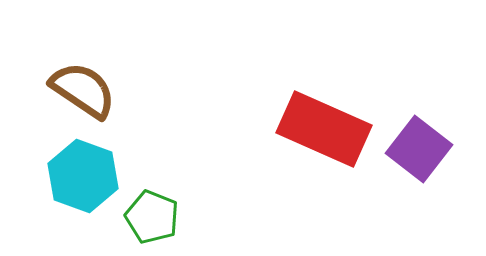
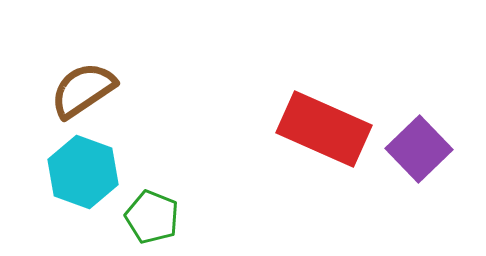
brown semicircle: rotated 68 degrees counterclockwise
purple square: rotated 8 degrees clockwise
cyan hexagon: moved 4 px up
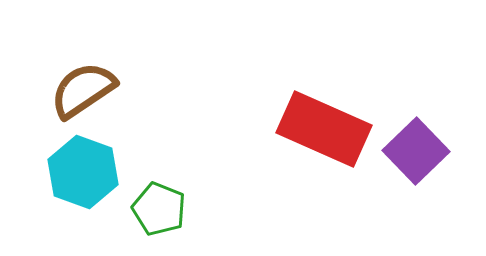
purple square: moved 3 px left, 2 px down
green pentagon: moved 7 px right, 8 px up
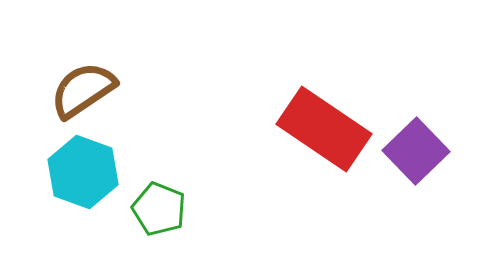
red rectangle: rotated 10 degrees clockwise
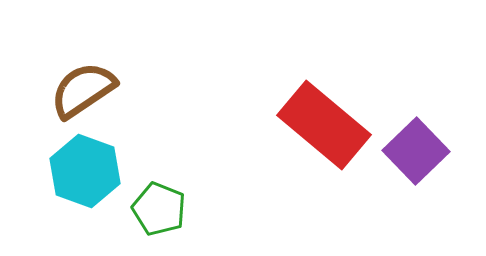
red rectangle: moved 4 px up; rotated 6 degrees clockwise
cyan hexagon: moved 2 px right, 1 px up
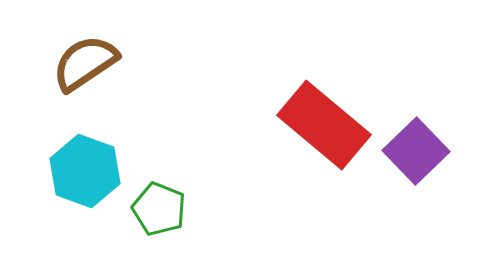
brown semicircle: moved 2 px right, 27 px up
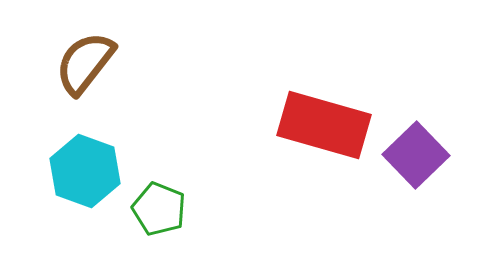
brown semicircle: rotated 18 degrees counterclockwise
red rectangle: rotated 24 degrees counterclockwise
purple square: moved 4 px down
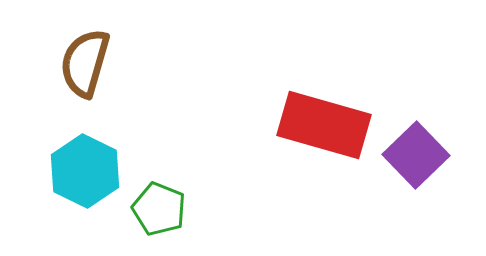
brown semicircle: rotated 22 degrees counterclockwise
cyan hexagon: rotated 6 degrees clockwise
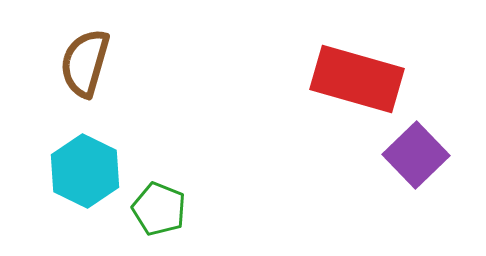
red rectangle: moved 33 px right, 46 px up
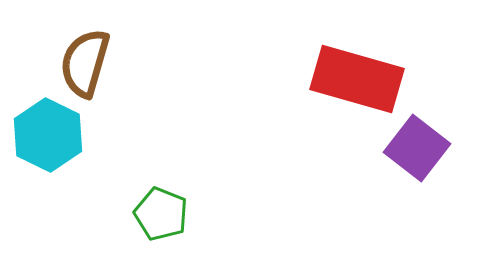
purple square: moved 1 px right, 7 px up; rotated 8 degrees counterclockwise
cyan hexagon: moved 37 px left, 36 px up
green pentagon: moved 2 px right, 5 px down
